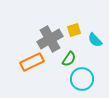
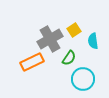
yellow square: rotated 16 degrees counterclockwise
cyan semicircle: moved 2 px left, 1 px down; rotated 35 degrees clockwise
green semicircle: moved 1 px up
cyan circle: moved 1 px right
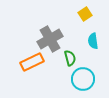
yellow square: moved 11 px right, 16 px up
green semicircle: moved 1 px right; rotated 49 degrees counterclockwise
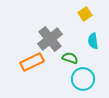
gray cross: rotated 10 degrees counterclockwise
green semicircle: rotated 56 degrees counterclockwise
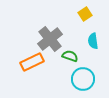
green semicircle: moved 2 px up
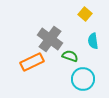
yellow square: rotated 16 degrees counterclockwise
gray cross: rotated 15 degrees counterclockwise
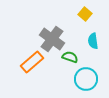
gray cross: moved 2 px right
green semicircle: moved 1 px down
orange rectangle: rotated 15 degrees counterclockwise
cyan circle: moved 3 px right
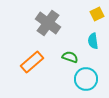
yellow square: moved 12 px right; rotated 24 degrees clockwise
gray cross: moved 4 px left, 16 px up
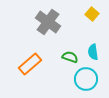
yellow square: moved 5 px left; rotated 24 degrees counterclockwise
gray cross: moved 1 px up
cyan semicircle: moved 11 px down
orange rectangle: moved 2 px left, 2 px down
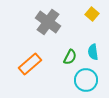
green semicircle: rotated 98 degrees clockwise
cyan circle: moved 1 px down
